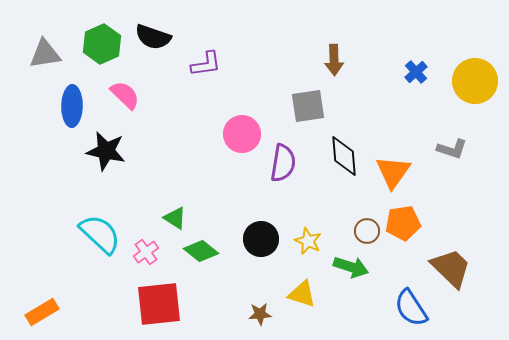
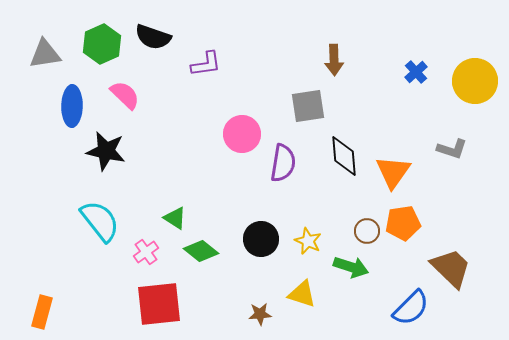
cyan semicircle: moved 13 px up; rotated 9 degrees clockwise
blue semicircle: rotated 102 degrees counterclockwise
orange rectangle: rotated 44 degrees counterclockwise
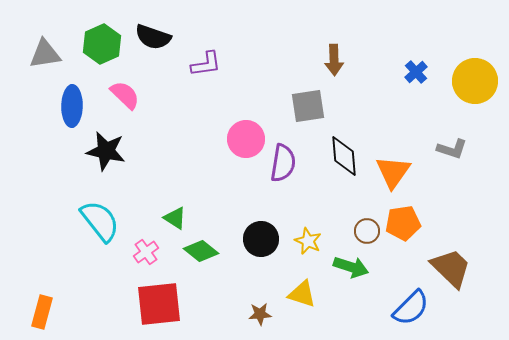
pink circle: moved 4 px right, 5 px down
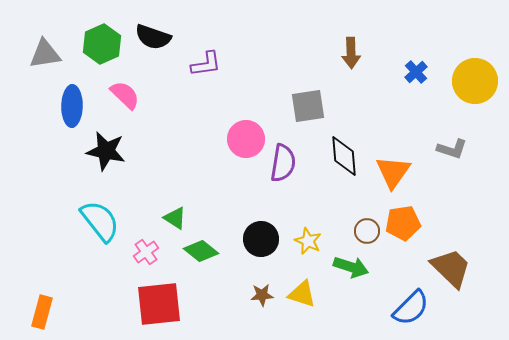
brown arrow: moved 17 px right, 7 px up
brown star: moved 2 px right, 19 px up
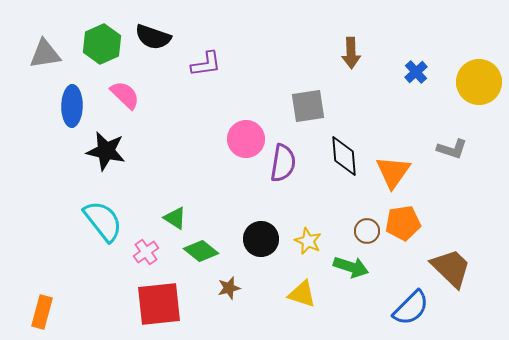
yellow circle: moved 4 px right, 1 px down
cyan semicircle: moved 3 px right
brown star: moved 33 px left, 7 px up; rotated 10 degrees counterclockwise
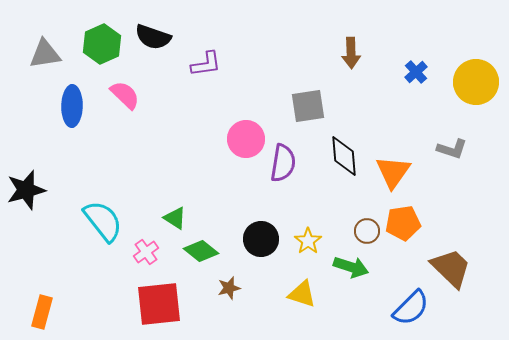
yellow circle: moved 3 px left
black star: moved 80 px left, 39 px down; rotated 27 degrees counterclockwise
yellow star: rotated 12 degrees clockwise
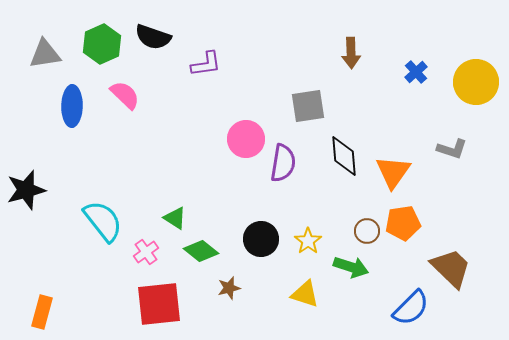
yellow triangle: moved 3 px right
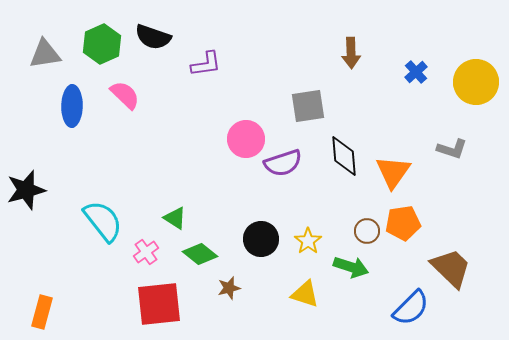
purple semicircle: rotated 63 degrees clockwise
green diamond: moved 1 px left, 3 px down
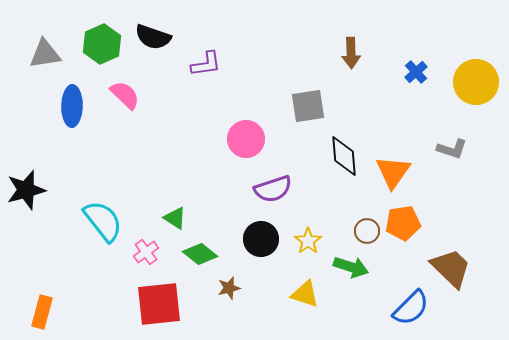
purple semicircle: moved 10 px left, 26 px down
